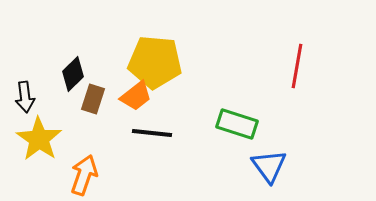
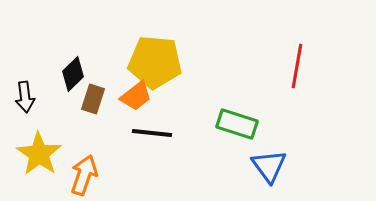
yellow star: moved 15 px down
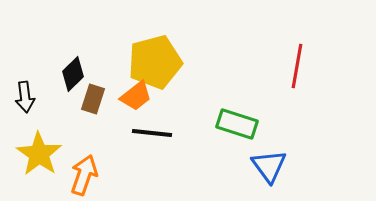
yellow pentagon: rotated 20 degrees counterclockwise
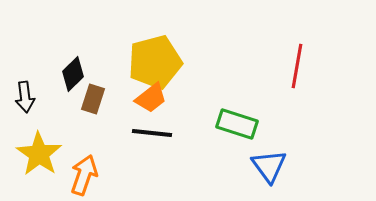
orange trapezoid: moved 15 px right, 2 px down
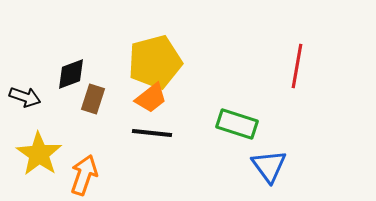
black diamond: moved 2 px left; rotated 24 degrees clockwise
black arrow: rotated 64 degrees counterclockwise
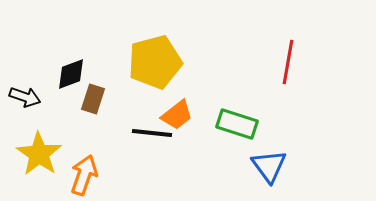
red line: moved 9 px left, 4 px up
orange trapezoid: moved 26 px right, 17 px down
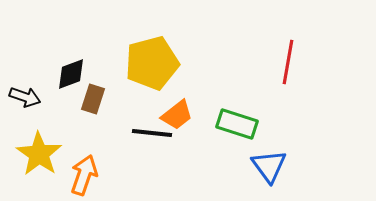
yellow pentagon: moved 3 px left, 1 px down
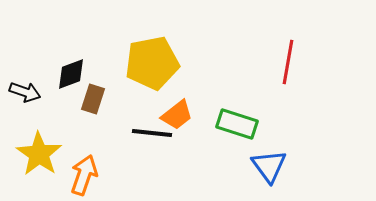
yellow pentagon: rotated 4 degrees clockwise
black arrow: moved 5 px up
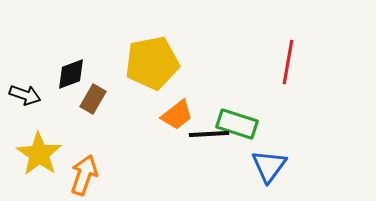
black arrow: moved 3 px down
brown rectangle: rotated 12 degrees clockwise
black line: moved 57 px right, 1 px down; rotated 9 degrees counterclockwise
blue triangle: rotated 12 degrees clockwise
